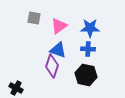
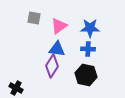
blue triangle: moved 1 px left, 1 px up; rotated 12 degrees counterclockwise
purple diamond: rotated 15 degrees clockwise
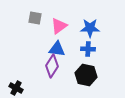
gray square: moved 1 px right
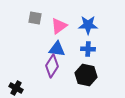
blue star: moved 2 px left, 3 px up
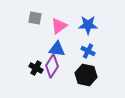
blue cross: moved 2 px down; rotated 24 degrees clockwise
black cross: moved 20 px right, 20 px up
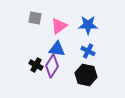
black cross: moved 3 px up
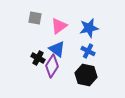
blue star: moved 1 px right, 3 px down; rotated 12 degrees counterclockwise
blue triangle: rotated 30 degrees clockwise
black cross: moved 2 px right, 7 px up
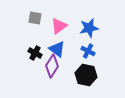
black cross: moved 3 px left, 5 px up
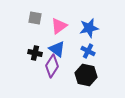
black cross: rotated 16 degrees counterclockwise
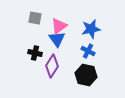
blue star: moved 2 px right, 1 px down
blue triangle: moved 10 px up; rotated 18 degrees clockwise
